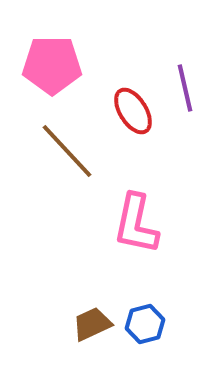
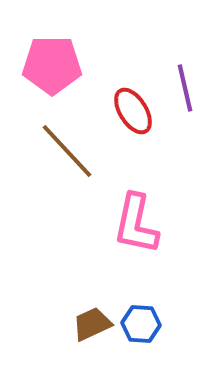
blue hexagon: moved 4 px left; rotated 18 degrees clockwise
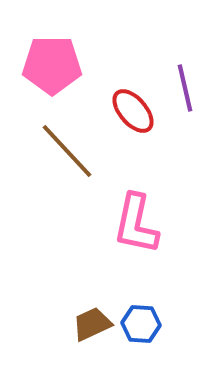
red ellipse: rotated 9 degrees counterclockwise
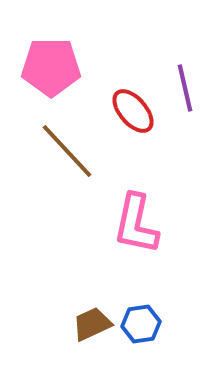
pink pentagon: moved 1 px left, 2 px down
blue hexagon: rotated 12 degrees counterclockwise
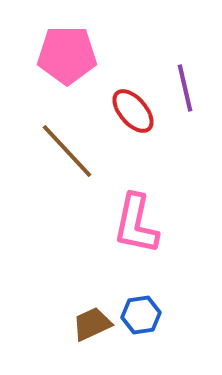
pink pentagon: moved 16 px right, 12 px up
blue hexagon: moved 9 px up
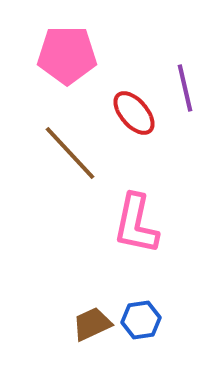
red ellipse: moved 1 px right, 2 px down
brown line: moved 3 px right, 2 px down
blue hexagon: moved 5 px down
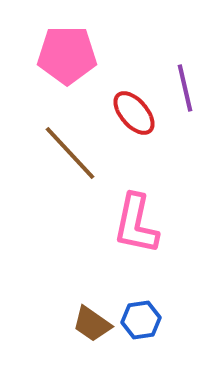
brown trapezoid: rotated 120 degrees counterclockwise
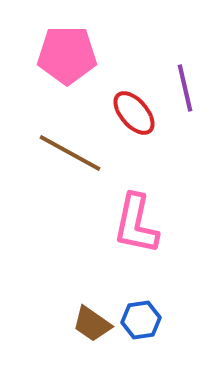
brown line: rotated 18 degrees counterclockwise
